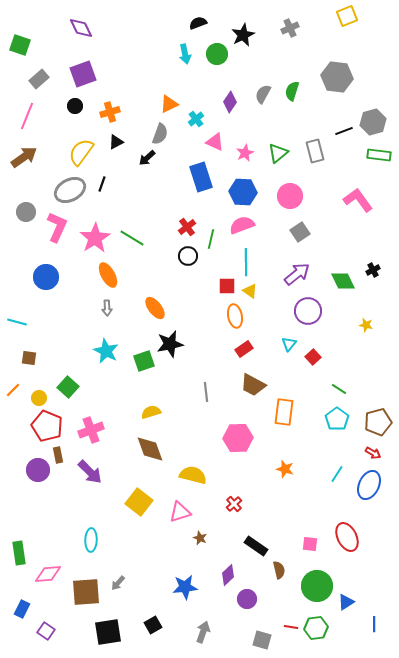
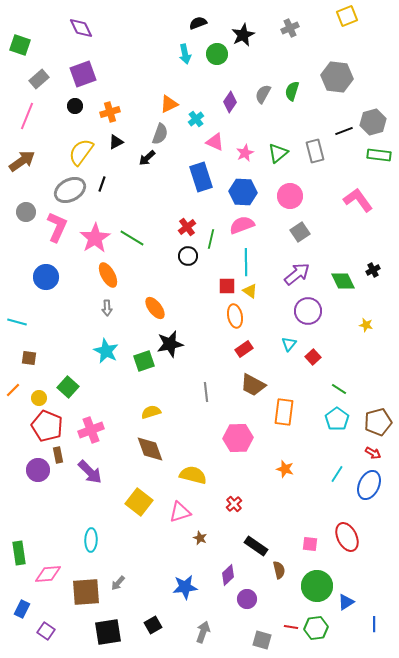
brown arrow at (24, 157): moved 2 px left, 4 px down
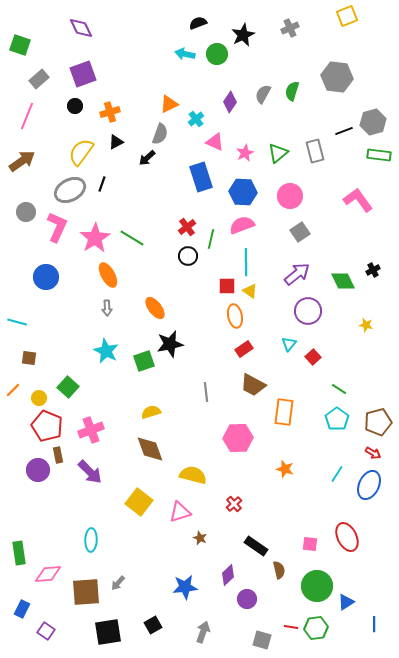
cyan arrow at (185, 54): rotated 114 degrees clockwise
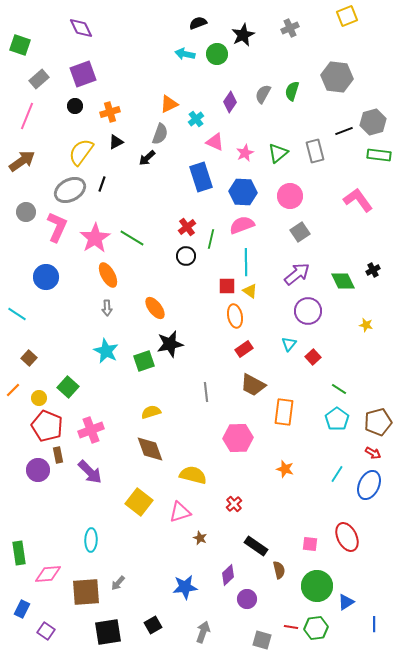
black circle at (188, 256): moved 2 px left
cyan line at (17, 322): moved 8 px up; rotated 18 degrees clockwise
brown square at (29, 358): rotated 35 degrees clockwise
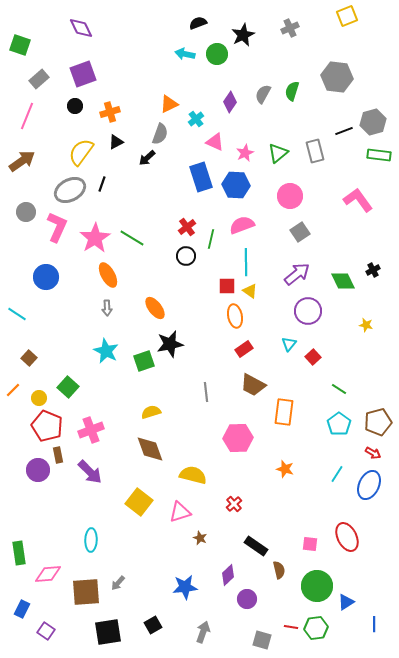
blue hexagon at (243, 192): moved 7 px left, 7 px up
cyan pentagon at (337, 419): moved 2 px right, 5 px down
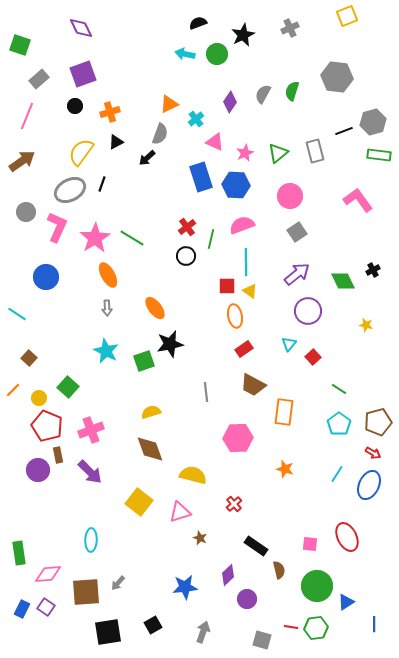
gray square at (300, 232): moved 3 px left
purple square at (46, 631): moved 24 px up
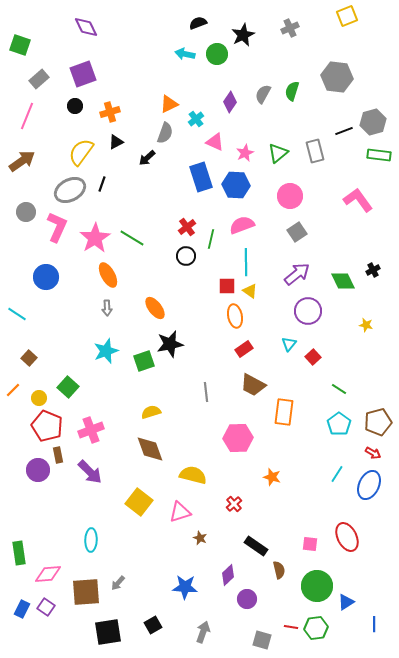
purple diamond at (81, 28): moved 5 px right, 1 px up
gray semicircle at (160, 134): moved 5 px right, 1 px up
cyan star at (106, 351): rotated 25 degrees clockwise
orange star at (285, 469): moved 13 px left, 8 px down
blue star at (185, 587): rotated 10 degrees clockwise
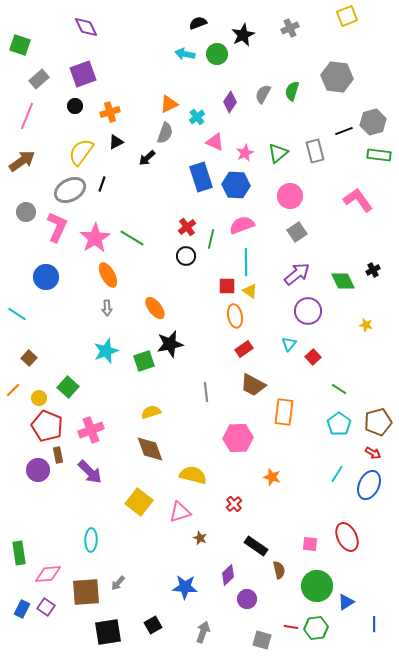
cyan cross at (196, 119): moved 1 px right, 2 px up
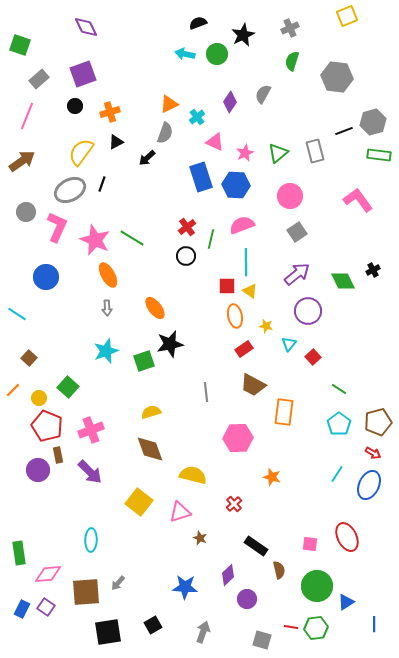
green semicircle at (292, 91): moved 30 px up
pink star at (95, 238): moved 2 px down; rotated 16 degrees counterclockwise
yellow star at (366, 325): moved 100 px left, 1 px down
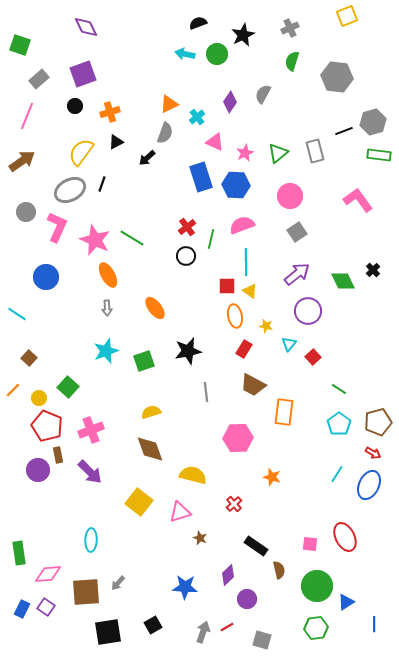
black cross at (373, 270): rotated 16 degrees counterclockwise
black star at (170, 344): moved 18 px right, 7 px down
red rectangle at (244, 349): rotated 24 degrees counterclockwise
red ellipse at (347, 537): moved 2 px left
red line at (291, 627): moved 64 px left; rotated 40 degrees counterclockwise
